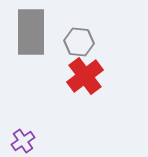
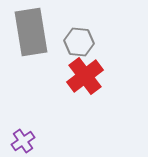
gray rectangle: rotated 9 degrees counterclockwise
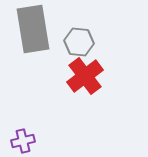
gray rectangle: moved 2 px right, 3 px up
purple cross: rotated 20 degrees clockwise
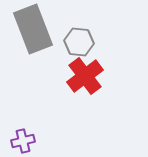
gray rectangle: rotated 12 degrees counterclockwise
